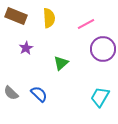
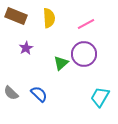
purple circle: moved 19 px left, 5 px down
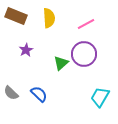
purple star: moved 2 px down
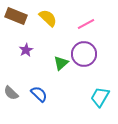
yellow semicircle: moved 1 px left; rotated 42 degrees counterclockwise
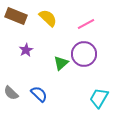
cyan trapezoid: moved 1 px left, 1 px down
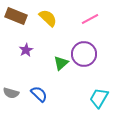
pink line: moved 4 px right, 5 px up
gray semicircle: rotated 28 degrees counterclockwise
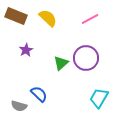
purple circle: moved 2 px right, 4 px down
gray semicircle: moved 8 px right, 13 px down
